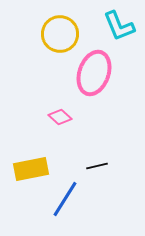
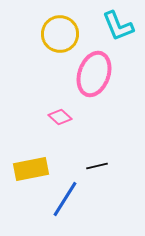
cyan L-shape: moved 1 px left
pink ellipse: moved 1 px down
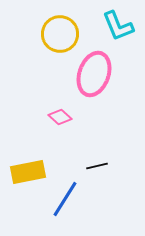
yellow rectangle: moved 3 px left, 3 px down
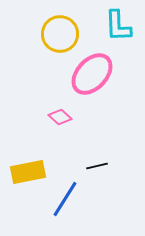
cyan L-shape: rotated 20 degrees clockwise
pink ellipse: moved 2 px left; rotated 24 degrees clockwise
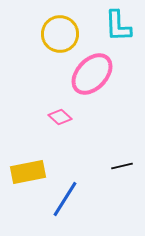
black line: moved 25 px right
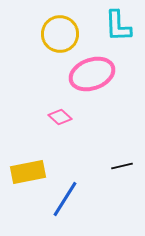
pink ellipse: rotated 27 degrees clockwise
